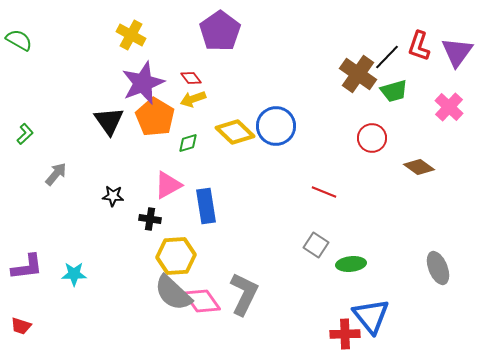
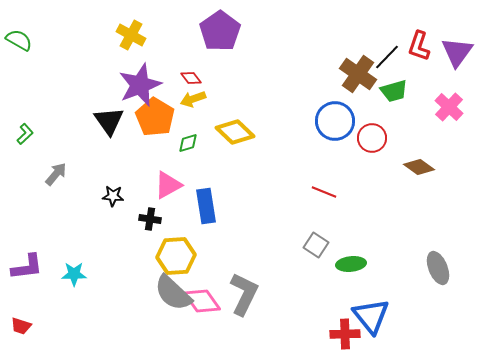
purple star: moved 3 px left, 2 px down
blue circle: moved 59 px right, 5 px up
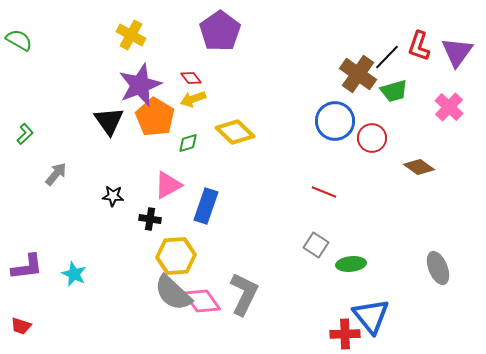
blue rectangle: rotated 28 degrees clockwise
cyan star: rotated 25 degrees clockwise
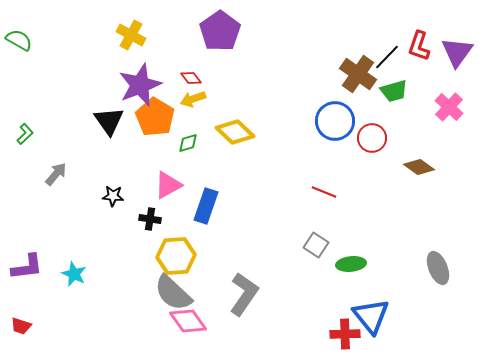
gray L-shape: rotated 9 degrees clockwise
pink diamond: moved 14 px left, 20 px down
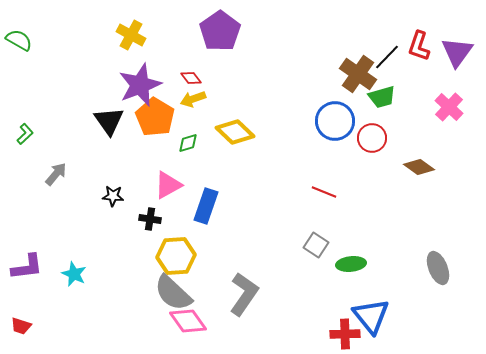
green trapezoid: moved 12 px left, 6 px down
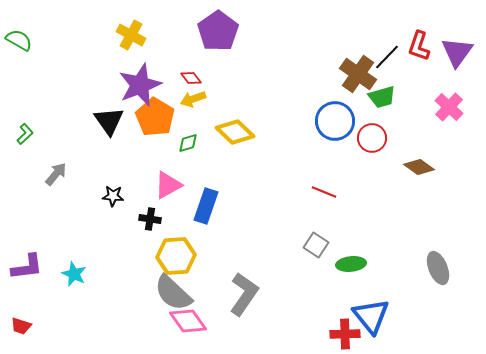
purple pentagon: moved 2 px left
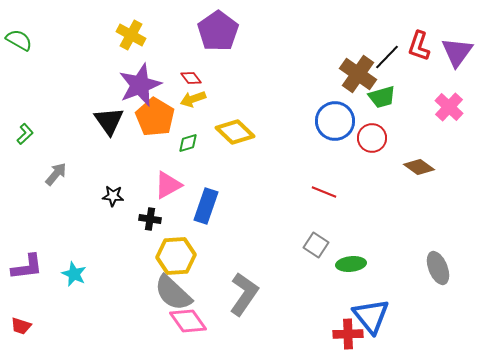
red cross: moved 3 px right
